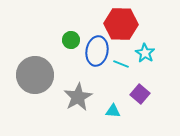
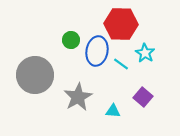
cyan line: rotated 14 degrees clockwise
purple square: moved 3 px right, 3 px down
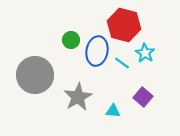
red hexagon: moved 3 px right, 1 px down; rotated 12 degrees clockwise
cyan line: moved 1 px right, 1 px up
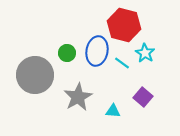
green circle: moved 4 px left, 13 px down
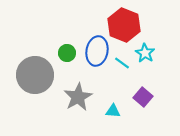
red hexagon: rotated 8 degrees clockwise
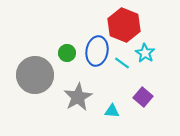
cyan triangle: moved 1 px left
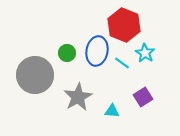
purple square: rotated 18 degrees clockwise
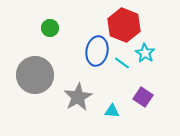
green circle: moved 17 px left, 25 px up
purple square: rotated 24 degrees counterclockwise
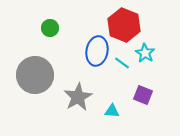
purple square: moved 2 px up; rotated 12 degrees counterclockwise
